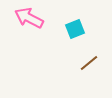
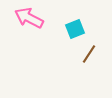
brown line: moved 9 px up; rotated 18 degrees counterclockwise
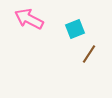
pink arrow: moved 1 px down
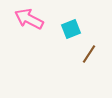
cyan square: moved 4 px left
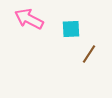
cyan square: rotated 18 degrees clockwise
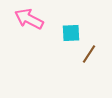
cyan square: moved 4 px down
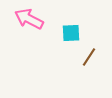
brown line: moved 3 px down
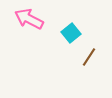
cyan square: rotated 36 degrees counterclockwise
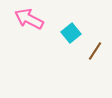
brown line: moved 6 px right, 6 px up
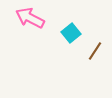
pink arrow: moved 1 px right, 1 px up
